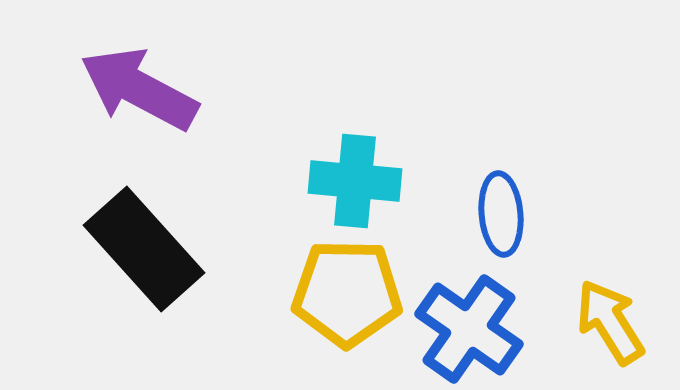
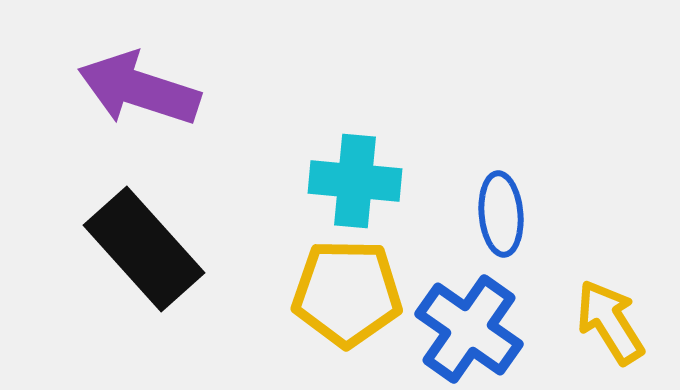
purple arrow: rotated 10 degrees counterclockwise
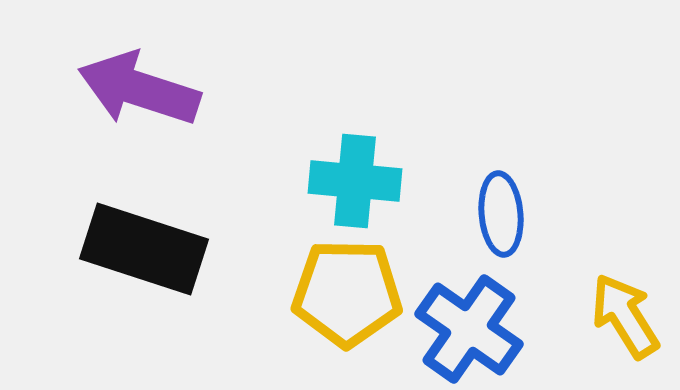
black rectangle: rotated 30 degrees counterclockwise
yellow arrow: moved 15 px right, 6 px up
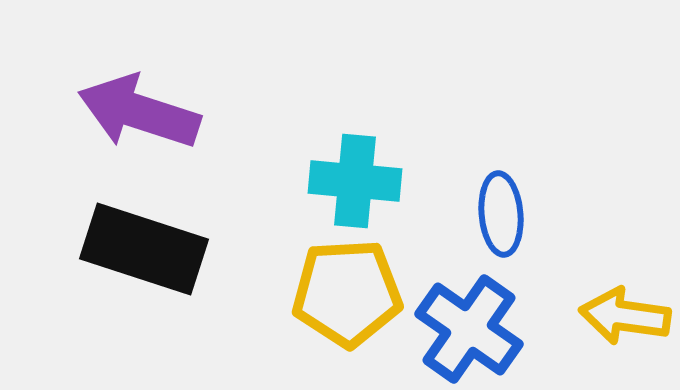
purple arrow: moved 23 px down
yellow pentagon: rotated 4 degrees counterclockwise
yellow arrow: rotated 50 degrees counterclockwise
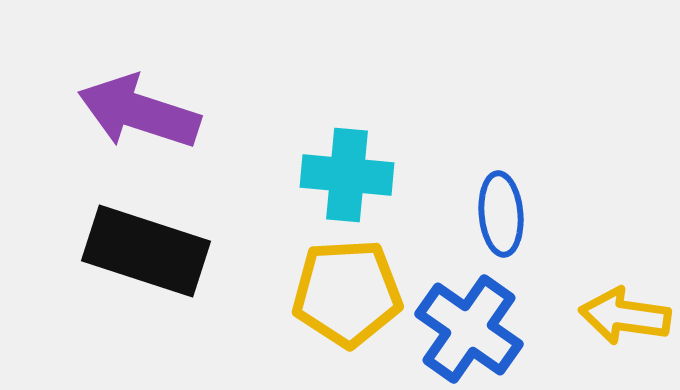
cyan cross: moved 8 px left, 6 px up
black rectangle: moved 2 px right, 2 px down
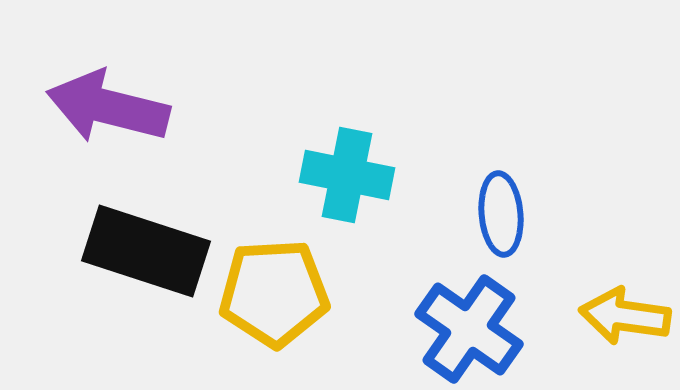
purple arrow: moved 31 px left, 5 px up; rotated 4 degrees counterclockwise
cyan cross: rotated 6 degrees clockwise
yellow pentagon: moved 73 px left
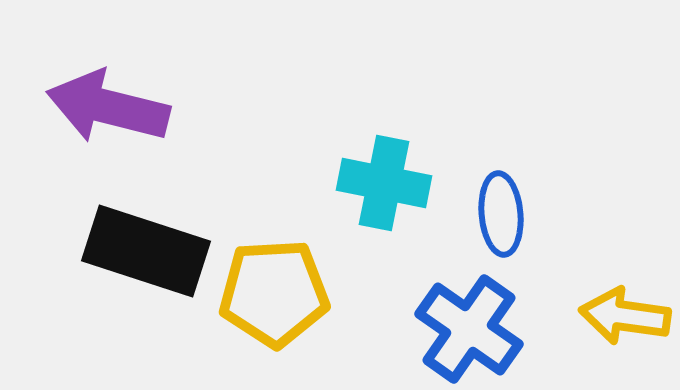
cyan cross: moved 37 px right, 8 px down
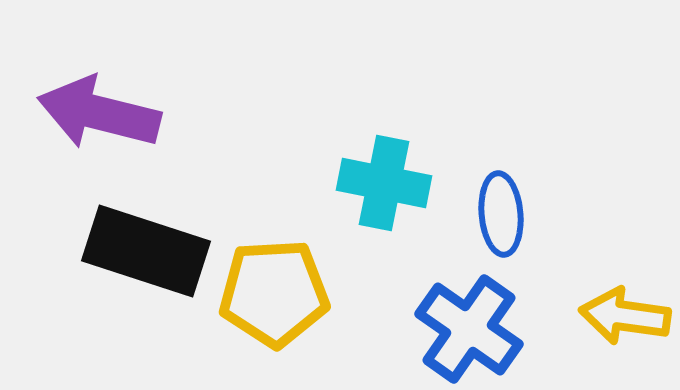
purple arrow: moved 9 px left, 6 px down
